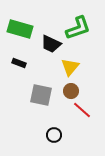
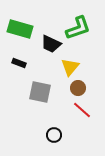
brown circle: moved 7 px right, 3 px up
gray square: moved 1 px left, 3 px up
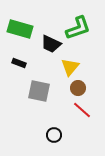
gray square: moved 1 px left, 1 px up
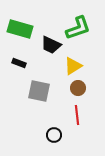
black trapezoid: moved 1 px down
yellow triangle: moved 3 px right, 1 px up; rotated 18 degrees clockwise
red line: moved 5 px left, 5 px down; rotated 42 degrees clockwise
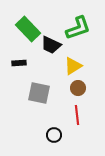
green rectangle: moved 8 px right; rotated 30 degrees clockwise
black rectangle: rotated 24 degrees counterclockwise
gray square: moved 2 px down
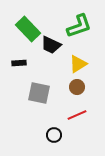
green L-shape: moved 1 px right, 2 px up
yellow triangle: moved 5 px right, 2 px up
brown circle: moved 1 px left, 1 px up
red line: rotated 72 degrees clockwise
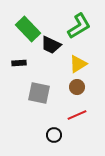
green L-shape: rotated 12 degrees counterclockwise
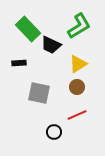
black circle: moved 3 px up
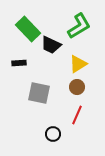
red line: rotated 42 degrees counterclockwise
black circle: moved 1 px left, 2 px down
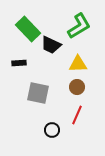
yellow triangle: rotated 30 degrees clockwise
gray square: moved 1 px left
black circle: moved 1 px left, 4 px up
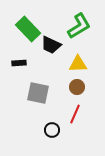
red line: moved 2 px left, 1 px up
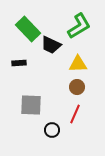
gray square: moved 7 px left, 12 px down; rotated 10 degrees counterclockwise
